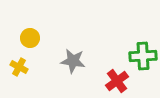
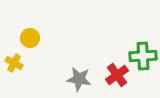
gray star: moved 6 px right, 18 px down
yellow cross: moved 5 px left, 4 px up
red cross: moved 6 px up
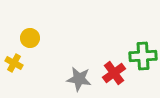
red cross: moved 3 px left, 2 px up
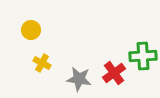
yellow circle: moved 1 px right, 8 px up
yellow cross: moved 28 px right
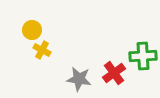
yellow circle: moved 1 px right
yellow cross: moved 13 px up
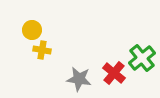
yellow cross: rotated 18 degrees counterclockwise
green cross: moved 1 px left, 2 px down; rotated 36 degrees counterclockwise
red cross: rotated 15 degrees counterclockwise
